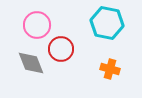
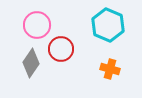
cyan hexagon: moved 1 px right, 2 px down; rotated 12 degrees clockwise
gray diamond: rotated 56 degrees clockwise
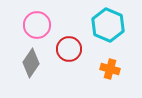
red circle: moved 8 px right
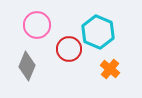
cyan hexagon: moved 10 px left, 7 px down
gray diamond: moved 4 px left, 3 px down; rotated 12 degrees counterclockwise
orange cross: rotated 24 degrees clockwise
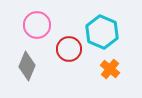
cyan hexagon: moved 4 px right
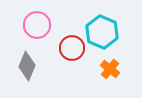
red circle: moved 3 px right, 1 px up
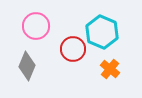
pink circle: moved 1 px left, 1 px down
red circle: moved 1 px right, 1 px down
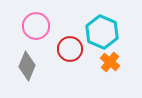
red circle: moved 3 px left
orange cross: moved 7 px up
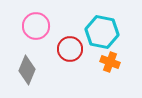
cyan hexagon: rotated 12 degrees counterclockwise
orange cross: rotated 18 degrees counterclockwise
gray diamond: moved 4 px down
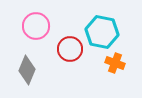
orange cross: moved 5 px right, 1 px down
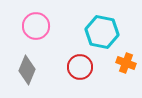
red circle: moved 10 px right, 18 px down
orange cross: moved 11 px right
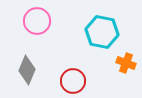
pink circle: moved 1 px right, 5 px up
red circle: moved 7 px left, 14 px down
